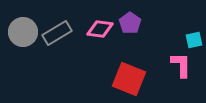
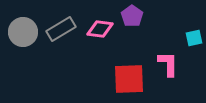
purple pentagon: moved 2 px right, 7 px up
gray rectangle: moved 4 px right, 4 px up
cyan square: moved 2 px up
pink L-shape: moved 13 px left, 1 px up
red square: rotated 24 degrees counterclockwise
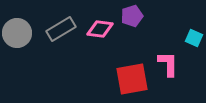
purple pentagon: rotated 20 degrees clockwise
gray circle: moved 6 px left, 1 px down
cyan square: rotated 36 degrees clockwise
red square: moved 3 px right; rotated 8 degrees counterclockwise
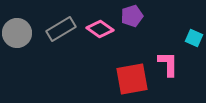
pink diamond: rotated 28 degrees clockwise
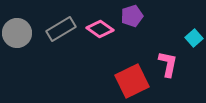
cyan square: rotated 24 degrees clockwise
pink L-shape: rotated 12 degrees clockwise
red square: moved 2 px down; rotated 16 degrees counterclockwise
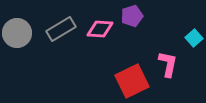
pink diamond: rotated 32 degrees counterclockwise
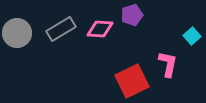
purple pentagon: moved 1 px up
cyan square: moved 2 px left, 2 px up
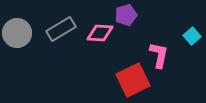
purple pentagon: moved 6 px left
pink diamond: moved 4 px down
pink L-shape: moved 9 px left, 9 px up
red square: moved 1 px right, 1 px up
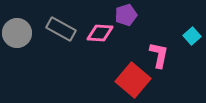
gray rectangle: rotated 60 degrees clockwise
red square: rotated 24 degrees counterclockwise
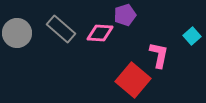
purple pentagon: moved 1 px left
gray rectangle: rotated 12 degrees clockwise
